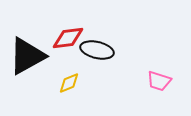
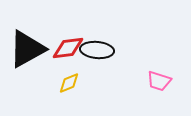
red diamond: moved 10 px down
black ellipse: rotated 8 degrees counterclockwise
black triangle: moved 7 px up
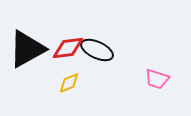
black ellipse: rotated 20 degrees clockwise
pink trapezoid: moved 2 px left, 2 px up
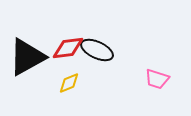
black triangle: moved 8 px down
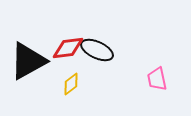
black triangle: moved 1 px right, 4 px down
pink trapezoid: rotated 60 degrees clockwise
yellow diamond: moved 2 px right, 1 px down; rotated 15 degrees counterclockwise
